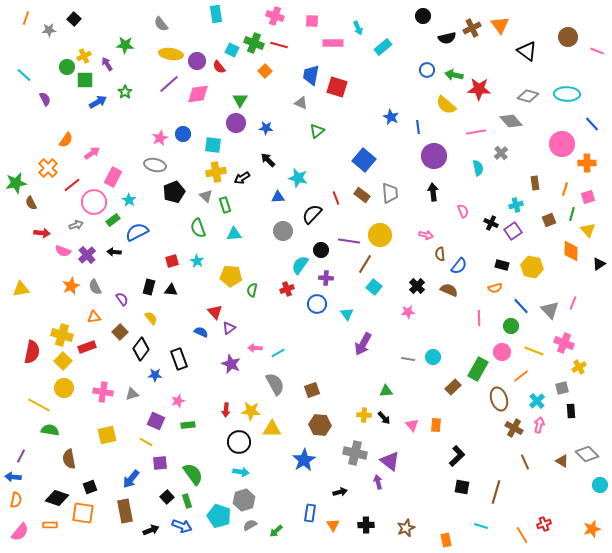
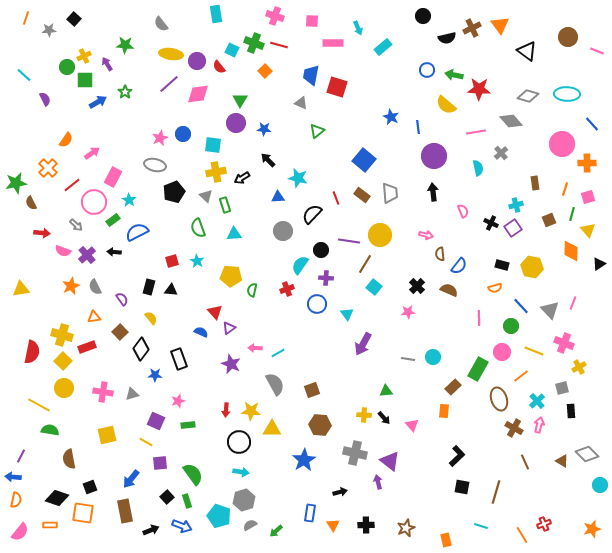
blue star at (266, 128): moved 2 px left, 1 px down
gray arrow at (76, 225): rotated 64 degrees clockwise
purple square at (513, 231): moved 3 px up
orange rectangle at (436, 425): moved 8 px right, 14 px up
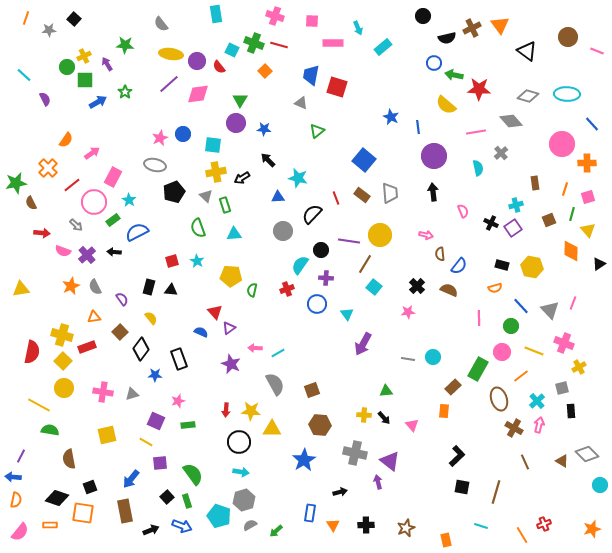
blue circle at (427, 70): moved 7 px right, 7 px up
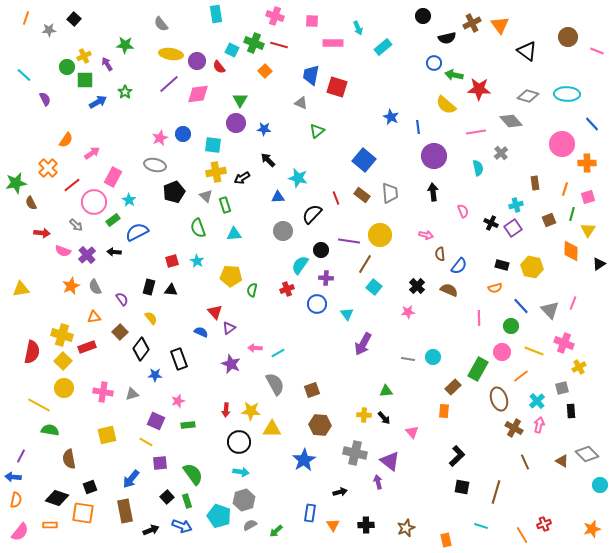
brown cross at (472, 28): moved 5 px up
yellow triangle at (588, 230): rotated 14 degrees clockwise
pink triangle at (412, 425): moved 7 px down
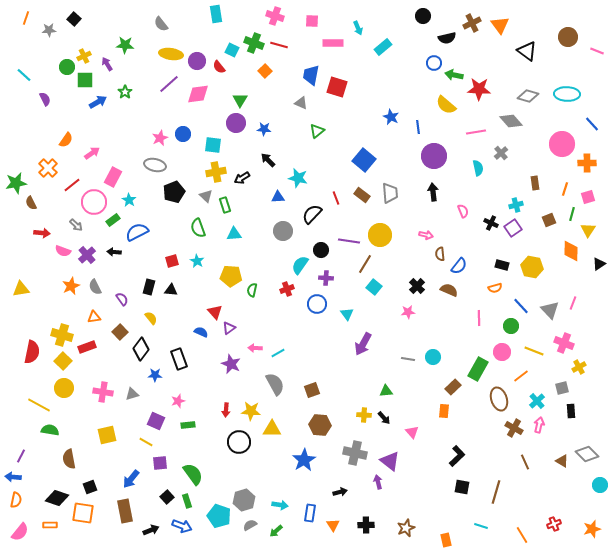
cyan arrow at (241, 472): moved 39 px right, 33 px down
red cross at (544, 524): moved 10 px right
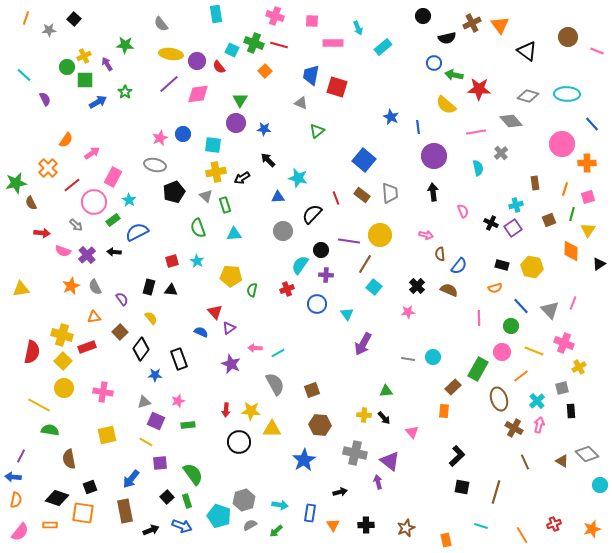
purple cross at (326, 278): moved 3 px up
gray triangle at (132, 394): moved 12 px right, 8 px down
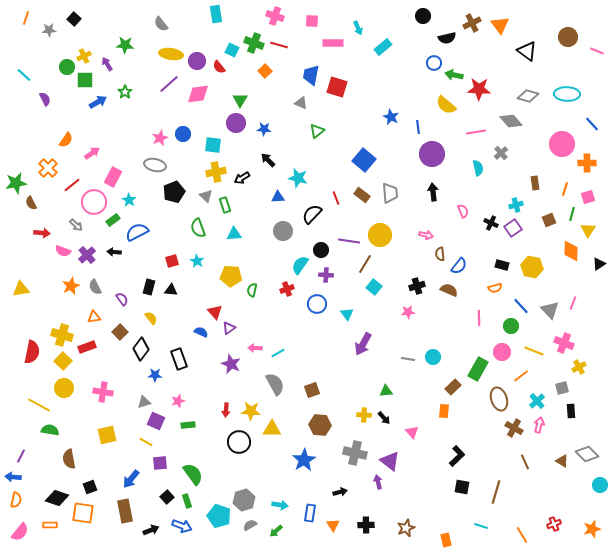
purple circle at (434, 156): moved 2 px left, 2 px up
black cross at (417, 286): rotated 28 degrees clockwise
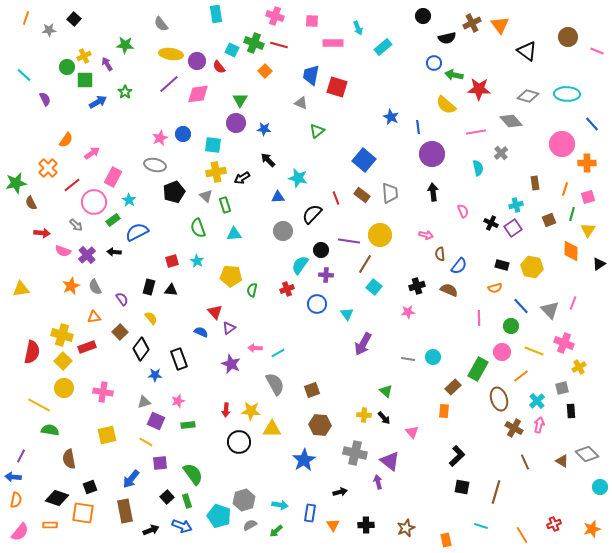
green triangle at (386, 391): rotated 48 degrees clockwise
cyan circle at (600, 485): moved 2 px down
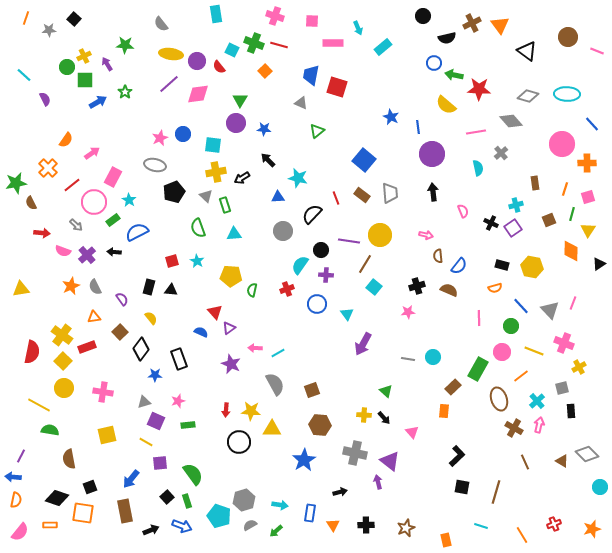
brown semicircle at (440, 254): moved 2 px left, 2 px down
yellow cross at (62, 335): rotated 20 degrees clockwise
